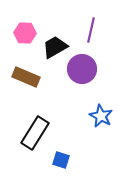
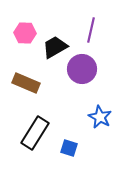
brown rectangle: moved 6 px down
blue star: moved 1 px left, 1 px down
blue square: moved 8 px right, 12 px up
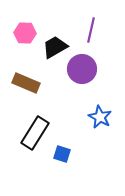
blue square: moved 7 px left, 6 px down
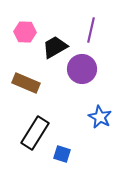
pink hexagon: moved 1 px up
